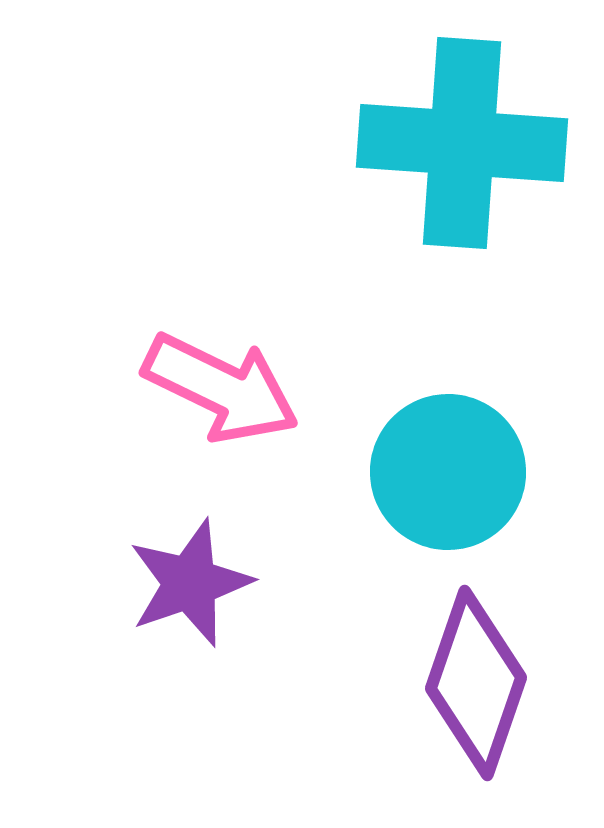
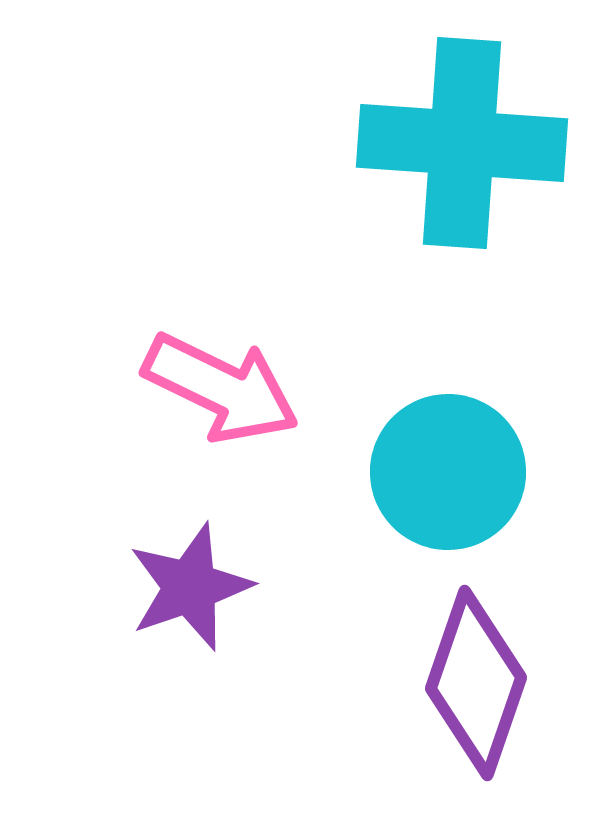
purple star: moved 4 px down
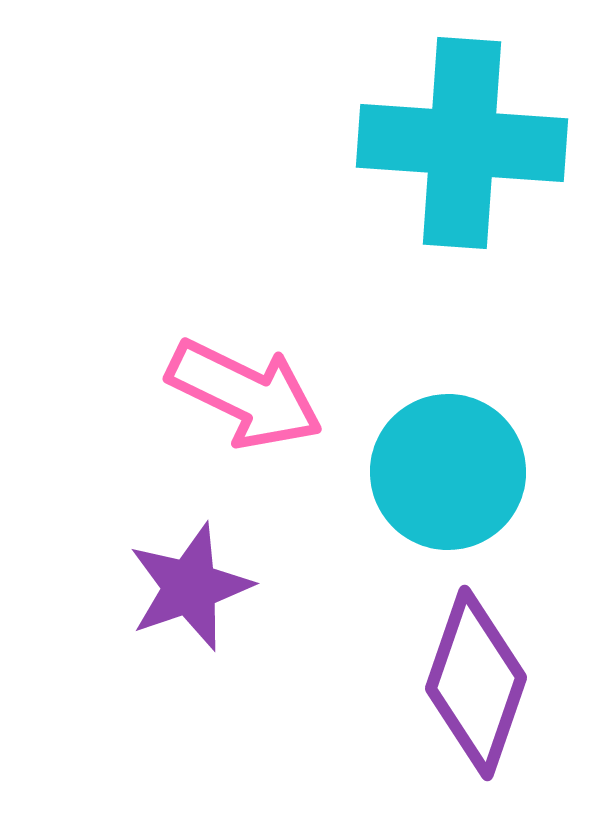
pink arrow: moved 24 px right, 6 px down
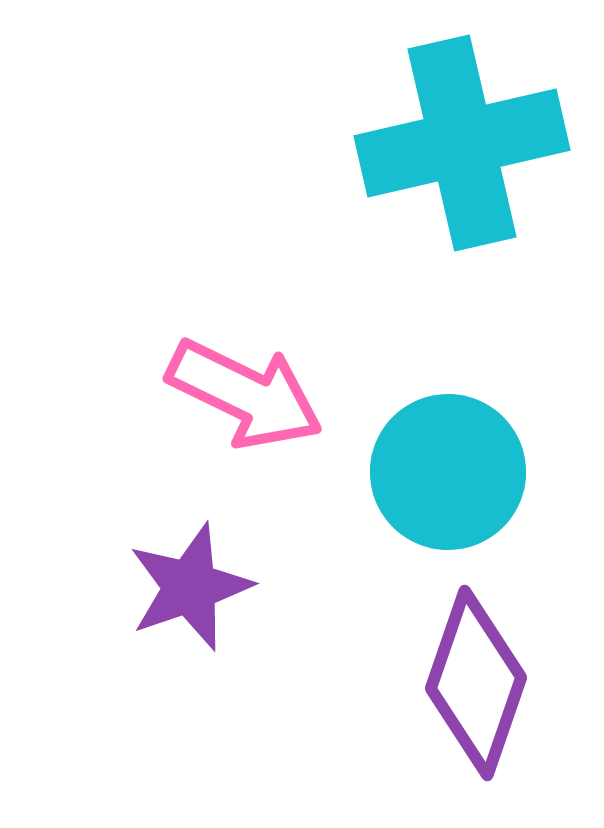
cyan cross: rotated 17 degrees counterclockwise
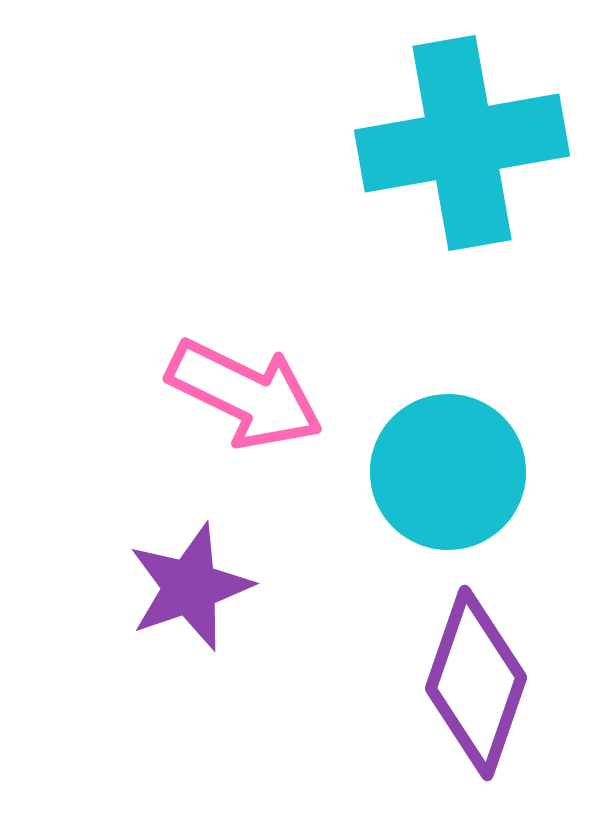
cyan cross: rotated 3 degrees clockwise
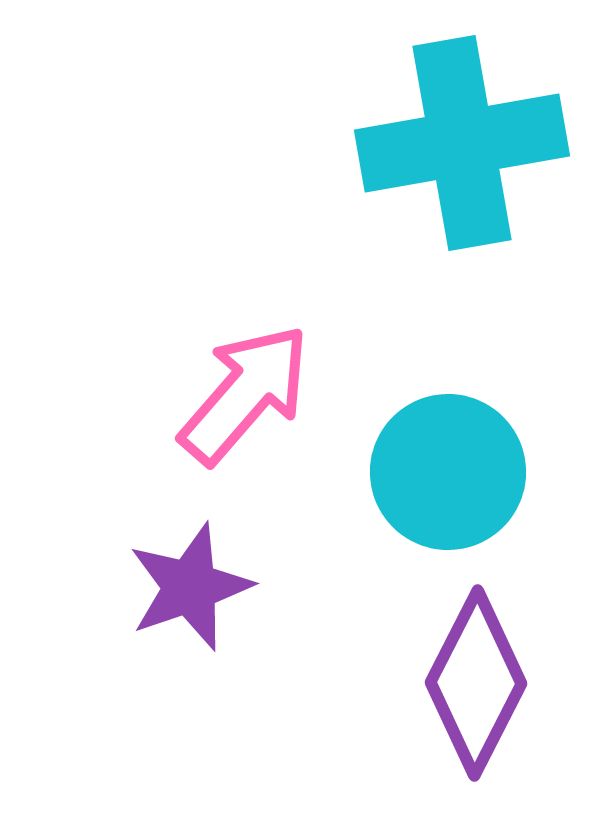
pink arrow: rotated 75 degrees counterclockwise
purple diamond: rotated 8 degrees clockwise
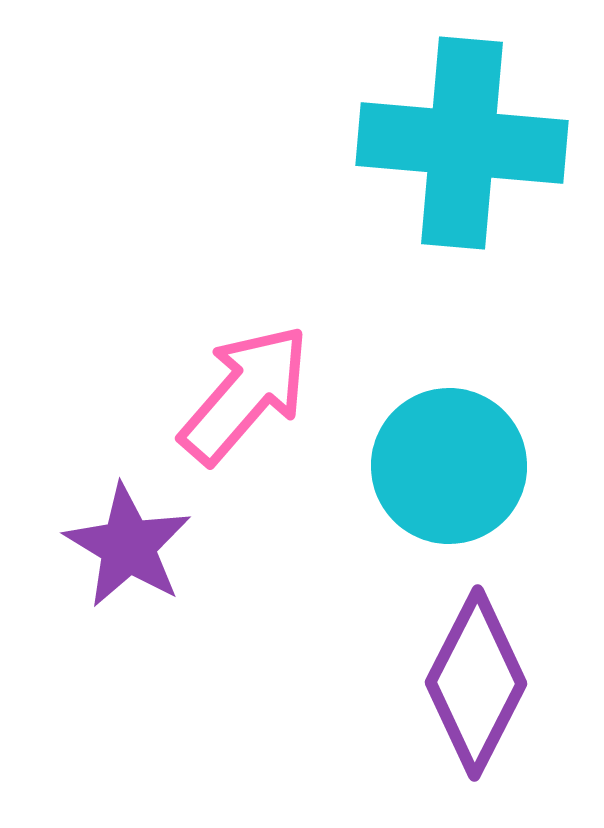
cyan cross: rotated 15 degrees clockwise
cyan circle: moved 1 px right, 6 px up
purple star: moved 62 px left, 41 px up; rotated 22 degrees counterclockwise
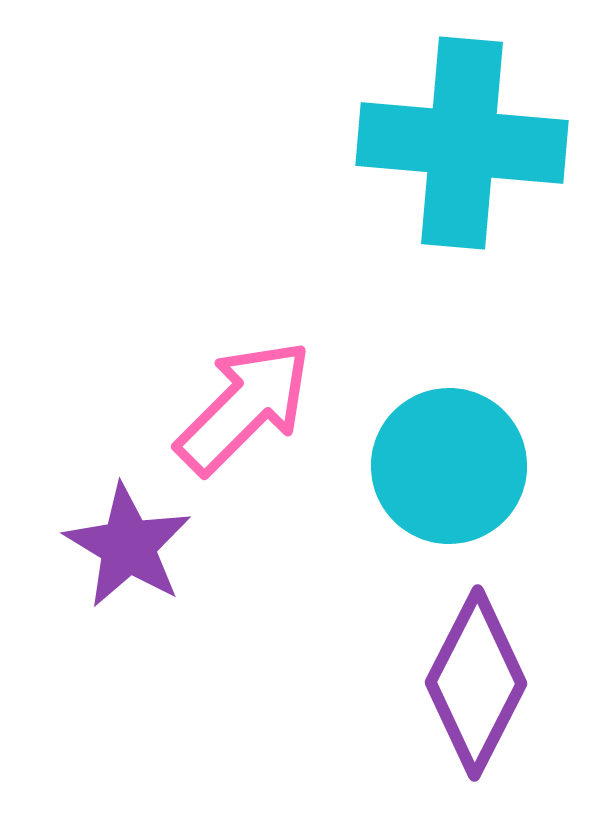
pink arrow: moved 1 px left, 13 px down; rotated 4 degrees clockwise
